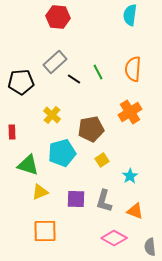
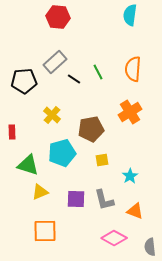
black pentagon: moved 3 px right, 1 px up
yellow square: rotated 24 degrees clockwise
gray L-shape: moved 1 px up; rotated 30 degrees counterclockwise
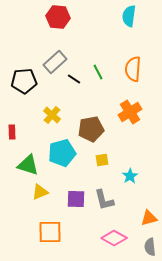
cyan semicircle: moved 1 px left, 1 px down
orange triangle: moved 14 px right, 7 px down; rotated 36 degrees counterclockwise
orange square: moved 5 px right, 1 px down
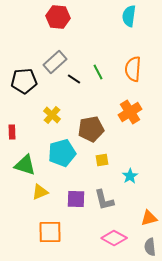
green triangle: moved 3 px left
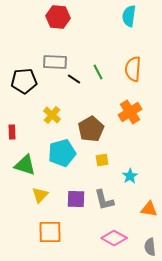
gray rectangle: rotated 45 degrees clockwise
brown pentagon: rotated 20 degrees counterclockwise
yellow triangle: moved 3 px down; rotated 24 degrees counterclockwise
orange triangle: moved 9 px up; rotated 24 degrees clockwise
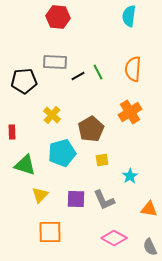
black line: moved 4 px right, 3 px up; rotated 64 degrees counterclockwise
gray L-shape: rotated 10 degrees counterclockwise
gray semicircle: rotated 18 degrees counterclockwise
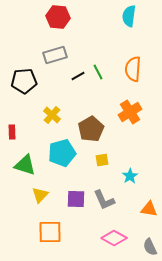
gray rectangle: moved 7 px up; rotated 20 degrees counterclockwise
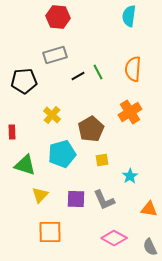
cyan pentagon: moved 1 px down
